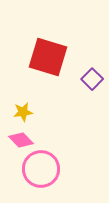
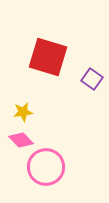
purple square: rotated 10 degrees counterclockwise
pink circle: moved 5 px right, 2 px up
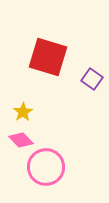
yellow star: rotated 24 degrees counterclockwise
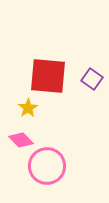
red square: moved 19 px down; rotated 12 degrees counterclockwise
yellow star: moved 5 px right, 4 px up
pink circle: moved 1 px right, 1 px up
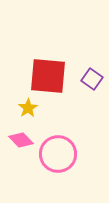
pink circle: moved 11 px right, 12 px up
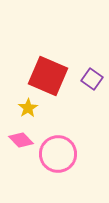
red square: rotated 18 degrees clockwise
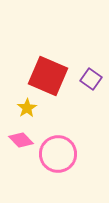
purple square: moved 1 px left
yellow star: moved 1 px left
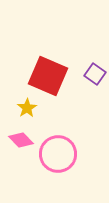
purple square: moved 4 px right, 5 px up
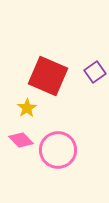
purple square: moved 2 px up; rotated 20 degrees clockwise
pink circle: moved 4 px up
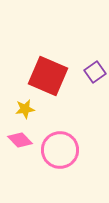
yellow star: moved 2 px left, 1 px down; rotated 24 degrees clockwise
pink diamond: moved 1 px left
pink circle: moved 2 px right
